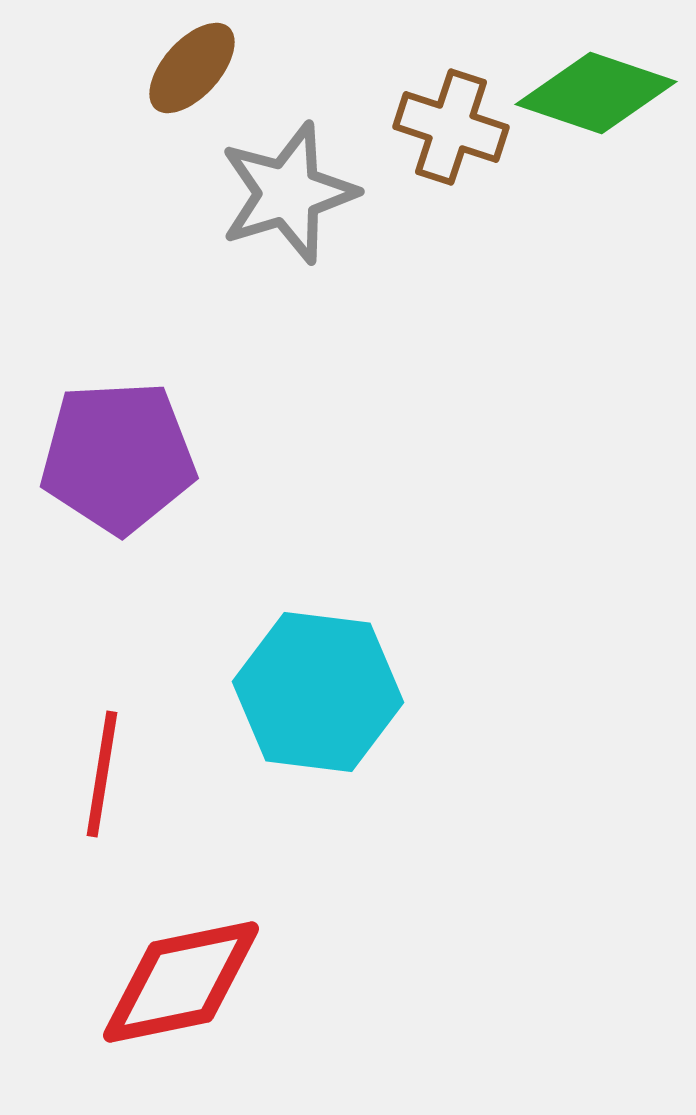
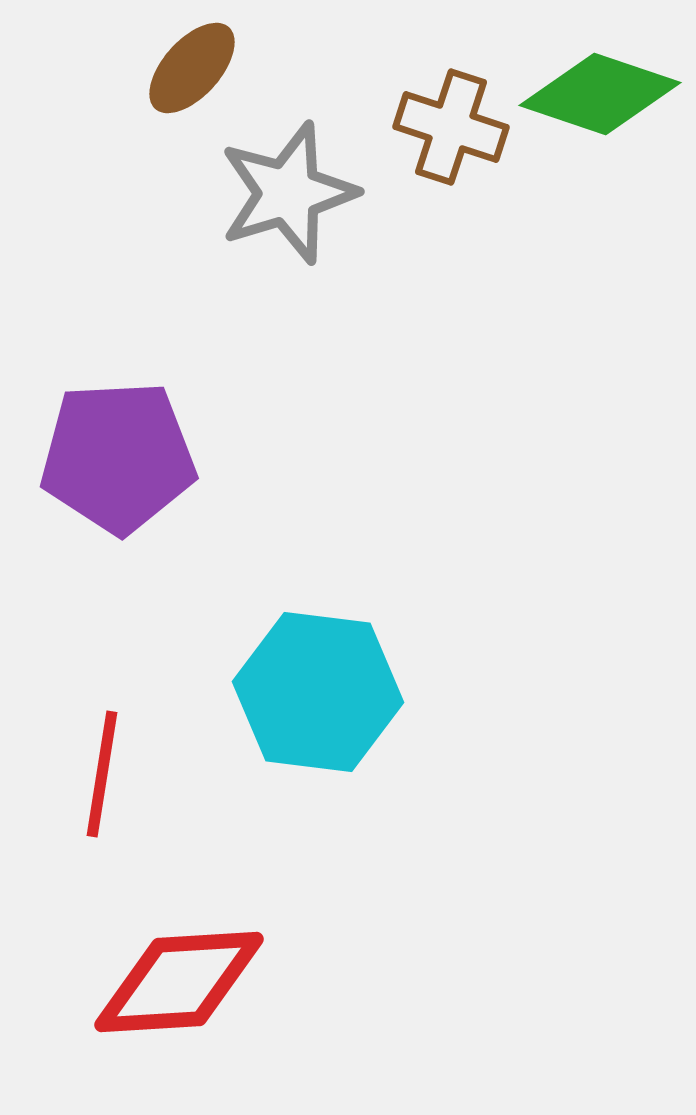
green diamond: moved 4 px right, 1 px down
red diamond: moved 2 px left; rotated 8 degrees clockwise
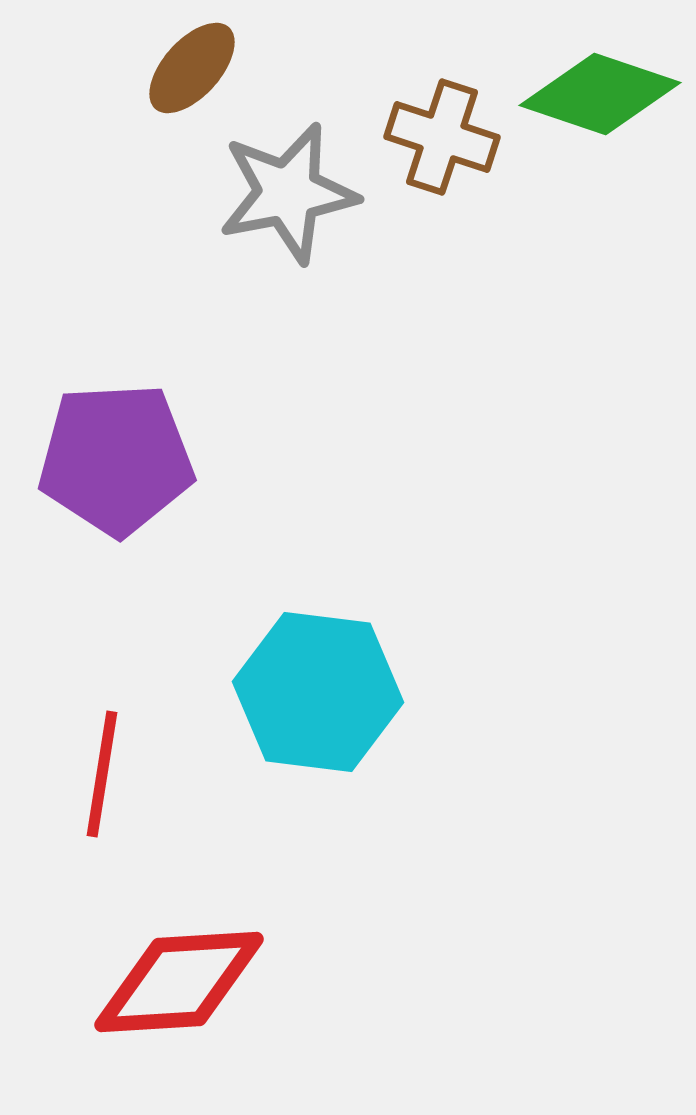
brown cross: moved 9 px left, 10 px down
gray star: rotated 6 degrees clockwise
purple pentagon: moved 2 px left, 2 px down
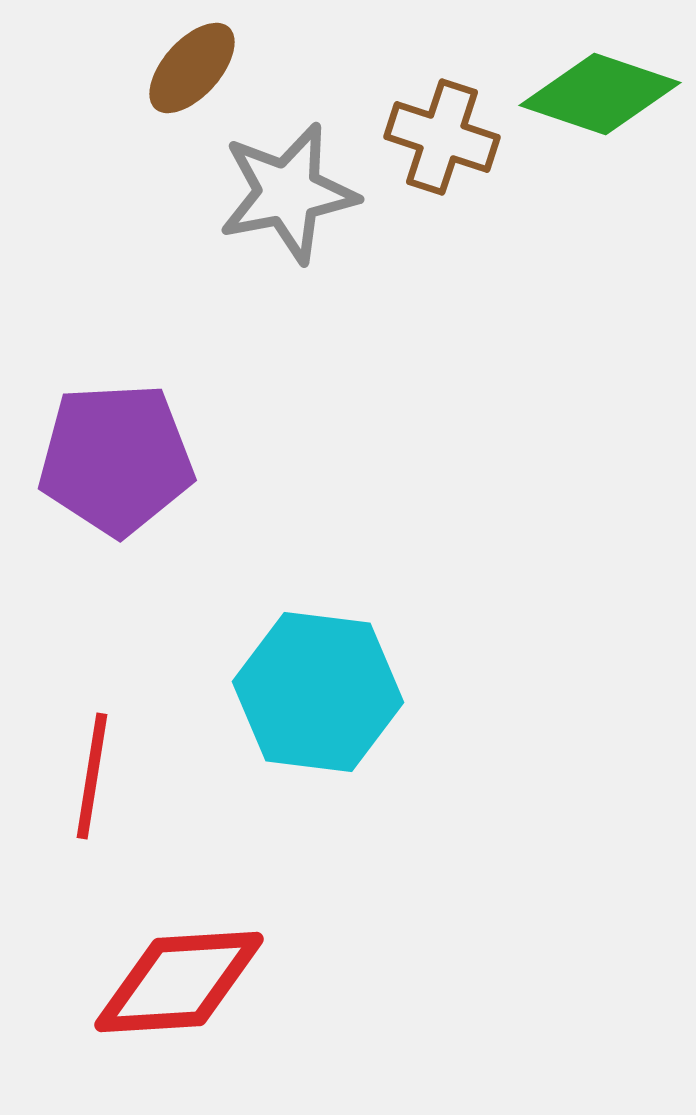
red line: moved 10 px left, 2 px down
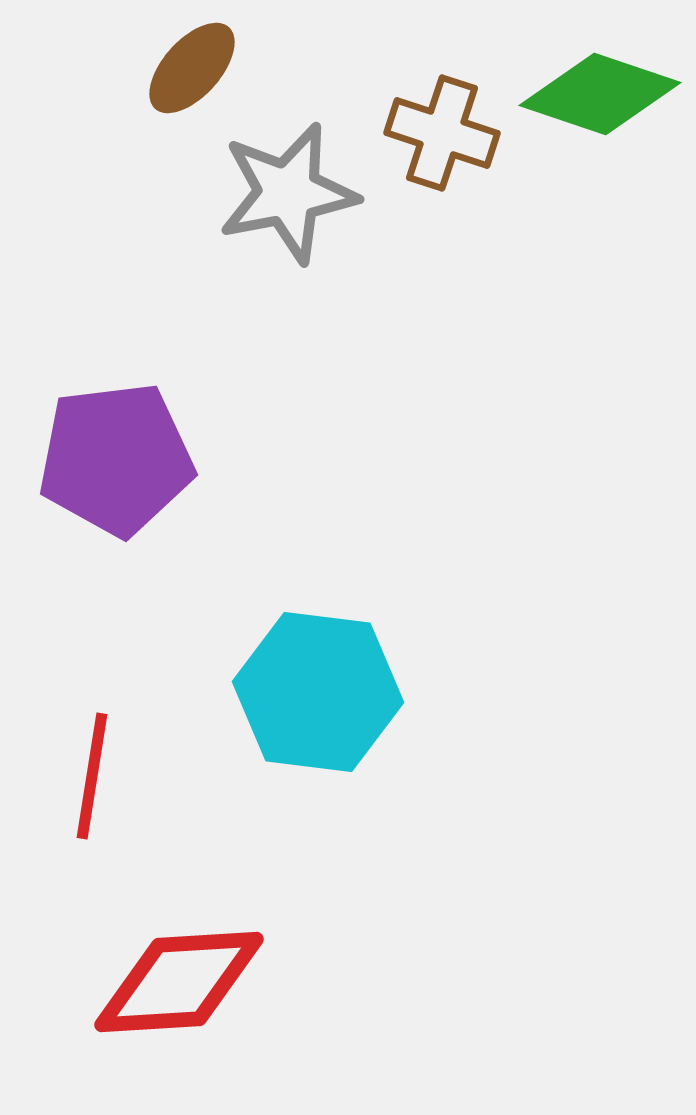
brown cross: moved 4 px up
purple pentagon: rotated 4 degrees counterclockwise
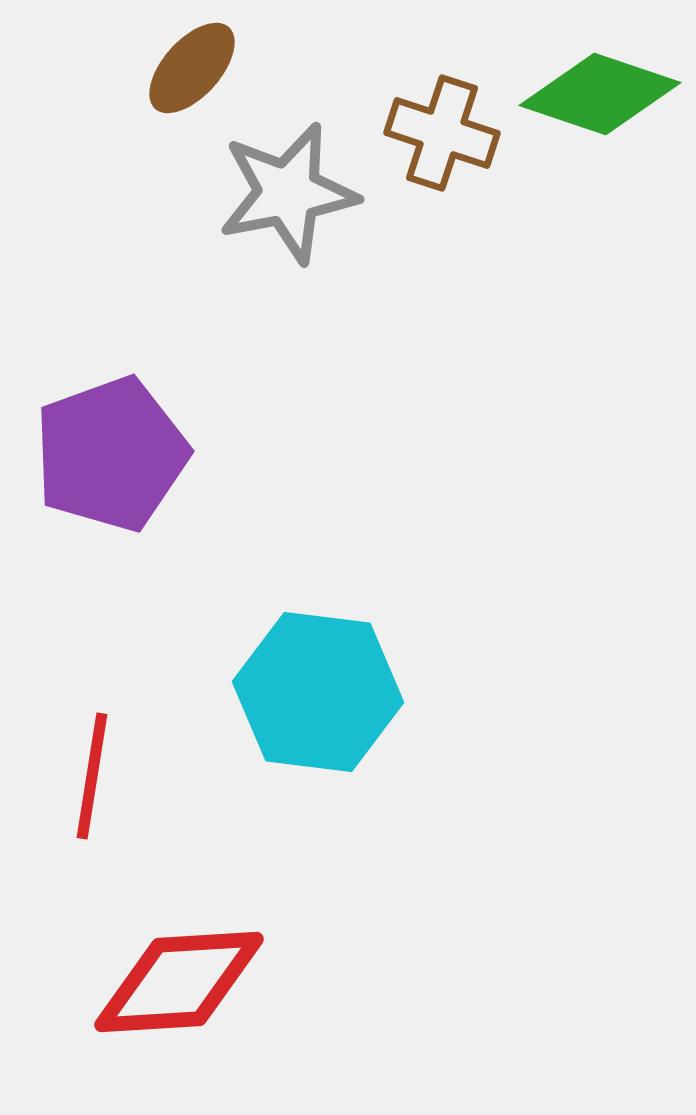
purple pentagon: moved 5 px left, 5 px up; rotated 13 degrees counterclockwise
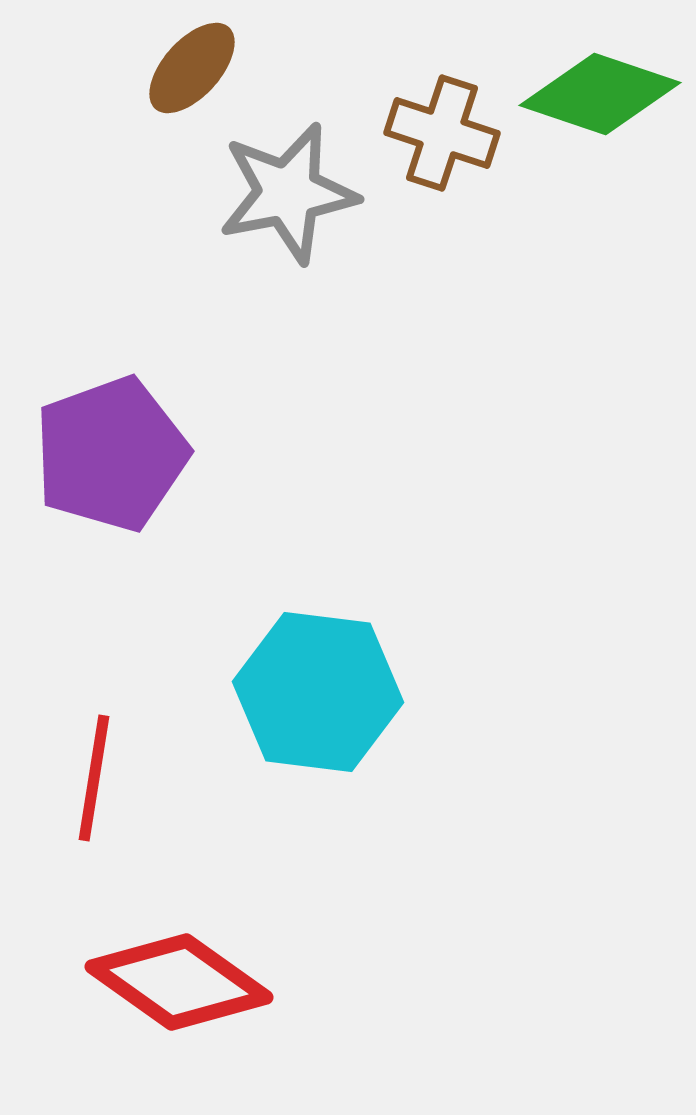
red line: moved 2 px right, 2 px down
red diamond: rotated 39 degrees clockwise
